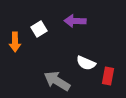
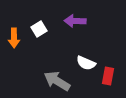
orange arrow: moved 1 px left, 4 px up
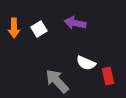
purple arrow: moved 2 px down; rotated 10 degrees clockwise
orange arrow: moved 10 px up
red rectangle: rotated 24 degrees counterclockwise
gray arrow: rotated 16 degrees clockwise
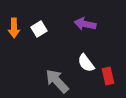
purple arrow: moved 10 px right, 1 px down
white semicircle: rotated 30 degrees clockwise
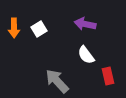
white semicircle: moved 8 px up
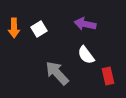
gray arrow: moved 8 px up
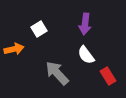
purple arrow: rotated 95 degrees counterclockwise
orange arrow: moved 21 px down; rotated 102 degrees counterclockwise
red rectangle: rotated 18 degrees counterclockwise
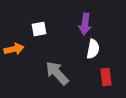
white square: rotated 21 degrees clockwise
white semicircle: moved 7 px right, 6 px up; rotated 132 degrees counterclockwise
red rectangle: moved 2 px left, 1 px down; rotated 24 degrees clockwise
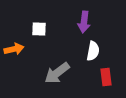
purple arrow: moved 1 px left, 2 px up
white square: rotated 14 degrees clockwise
white semicircle: moved 2 px down
gray arrow: rotated 84 degrees counterclockwise
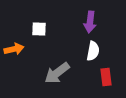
purple arrow: moved 6 px right
